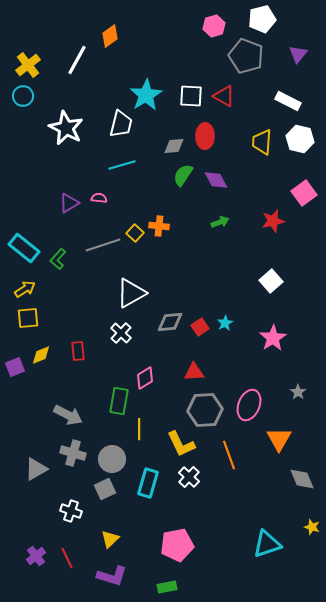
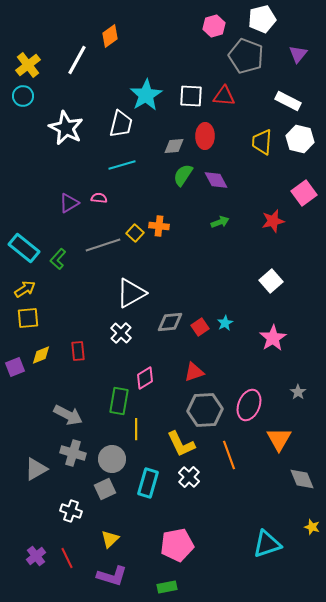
red triangle at (224, 96): rotated 25 degrees counterclockwise
red triangle at (194, 372): rotated 15 degrees counterclockwise
yellow line at (139, 429): moved 3 px left
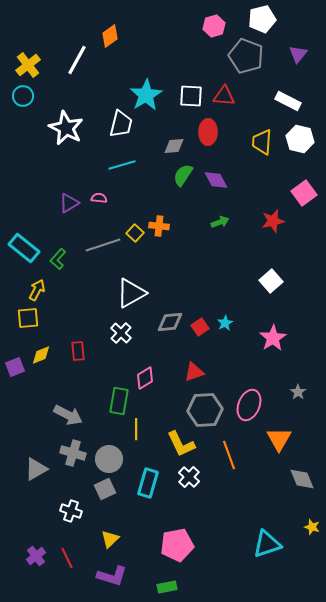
red ellipse at (205, 136): moved 3 px right, 4 px up
yellow arrow at (25, 289): moved 12 px right, 1 px down; rotated 30 degrees counterclockwise
gray circle at (112, 459): moved 3 px left
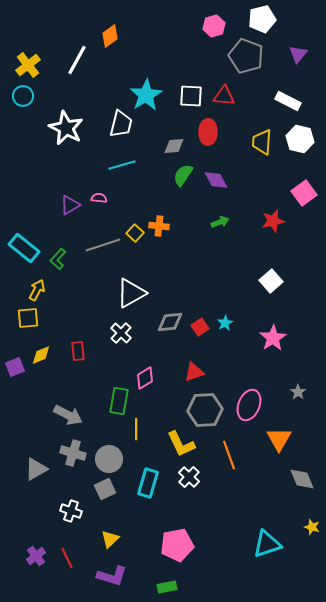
purple triangle at (69, 203): moved 1 px right, 2 px down
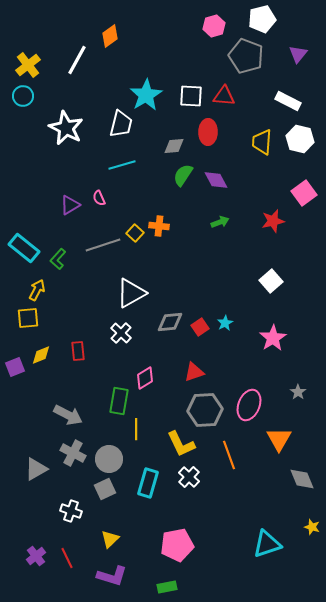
pink semicircle at (99, 198): rotated 119 degrees counterclockwise
gray cross at (73, 453): rotated 10 degrees clockwise
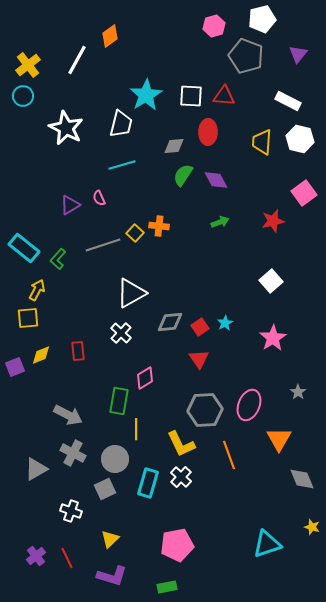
red triangle at (194, 372): moved 5 px right, 13 px up; rotated 45 degrees counterclockwise
gray circle at (109, 459): moved 6 px right
white cross at (189, 477): moved 8 px left
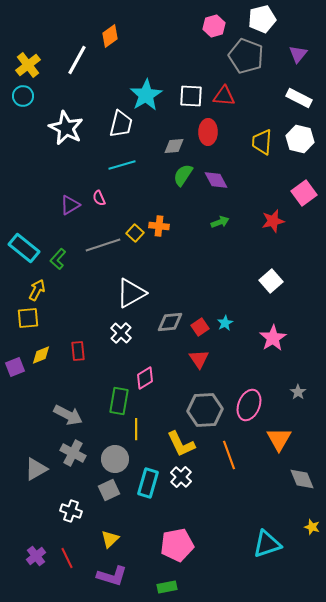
white rectangle at (288, 101): moved 11 px right, 3 px up
gray square at (105, 489): moved 4 px right, 1 px down
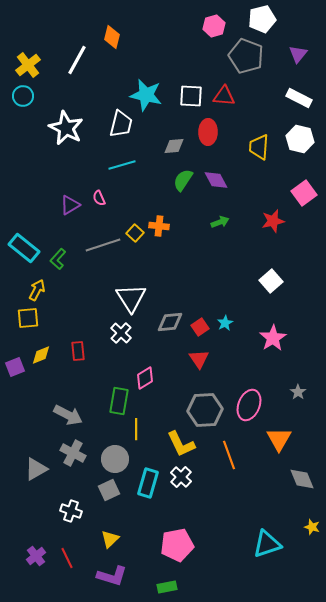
orange diamond at (110, 36): moved 2 px right, 1 px down; rotated 40 degrees counterclockwise
cyan star at (146, 95): rotated 28 degrees counterclockwise
yellow trapezoid at (262, 142): moved 3 px left, 5 px down
green semicircle at (183, 175): moved 5 px down
white triangle at (131, 293): moved 5 px down; rotated 32 degrees counterclockwise
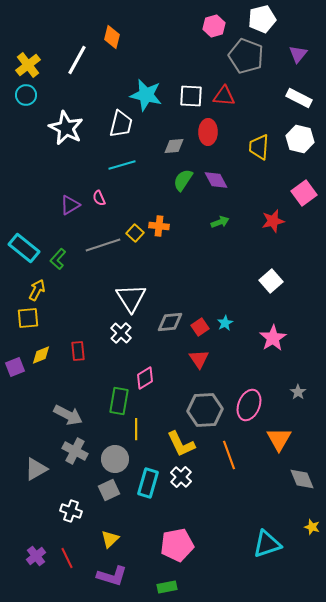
cyan circle at (23, 96): moved 3 px right, 1 px up
gray cross at (73, 453): moved 2 px right, 2 px up
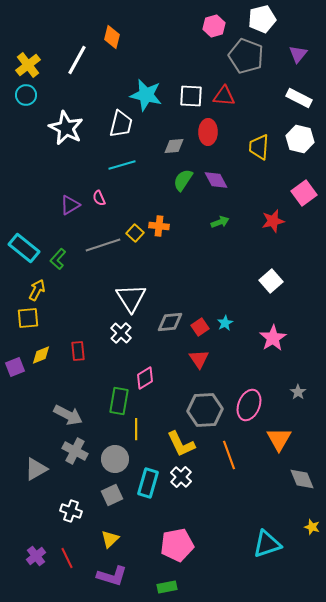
gray square at (109, 490): moved 3 px right, 5 px down
